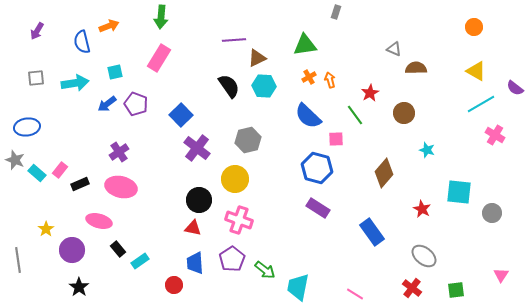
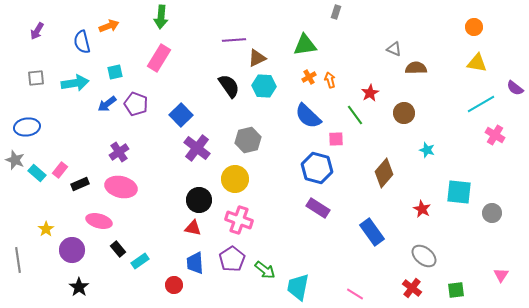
yellow triangle at (476, 71): moved 1 px right, 8 px up; rotated 20 degrees counterclockwise
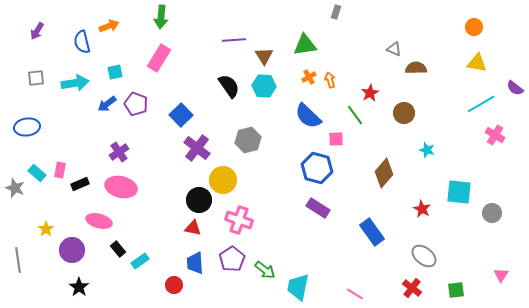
brown triangle at (257, 58): moved 7 px right, 2 px up; rotated 36 degrees counterclockwise
gray star at (15, 160): moved 28 px down
pink rectangle at (60, 170): rotated 28 degrees counterclockwise
yellow circle at (235, 179): moved 12 px left, 1 px down
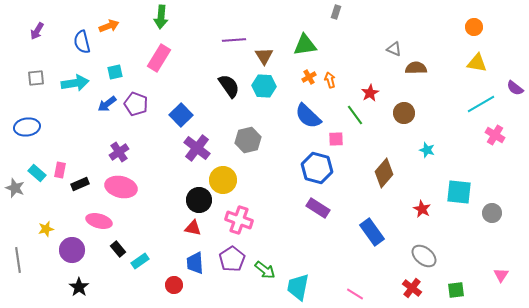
yellow star at (46, 229): rotated 21 degrees clockwise
